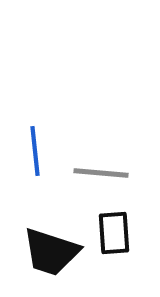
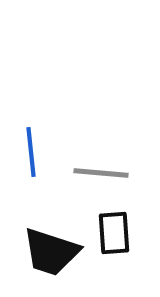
blue line: moved 4 px left, 1 px down
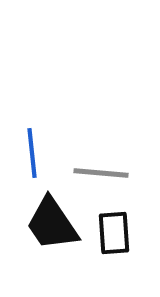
blue line: moved 1 px right, 1 px down
black trapezoid: moved 1 px right, 28 px up; rotated 38 degrees clockwise
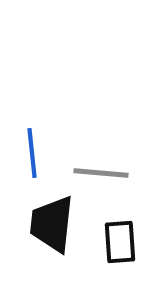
black trapezoid: rotated 40 degrees clockwise
black rectangle: moved 6 px right, 9 px down
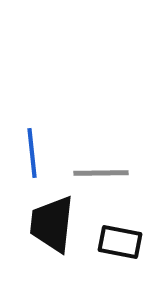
gray line: rotated 6 degrees counterclockwise
black rectangle: rotated 75 degrees counterclockwise
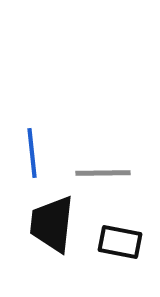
gray line: moved 2 px right
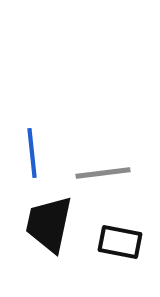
gray line: rotated 6 degrees counterclockwise
black trapezoid: moved 3 px left; rotated 6 degrees clockwise
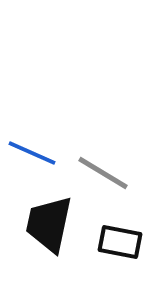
blue line: rotated 60 degrees counterclockwise
gray line: rotated 38 degrees clockwise
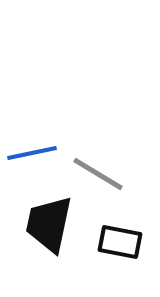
blue line: rotated 36 degrees counterclockwise
gray line: moved 5 px left, 1 px down
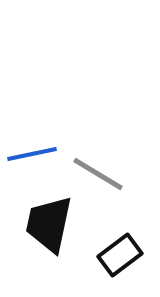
blue line: moved 1 px down
black rectangle: moved 13 px down; rotated 48 degrees counterclockwise
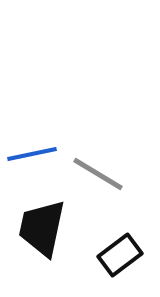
black trapezoid: moved 7 px left, 4 px down
